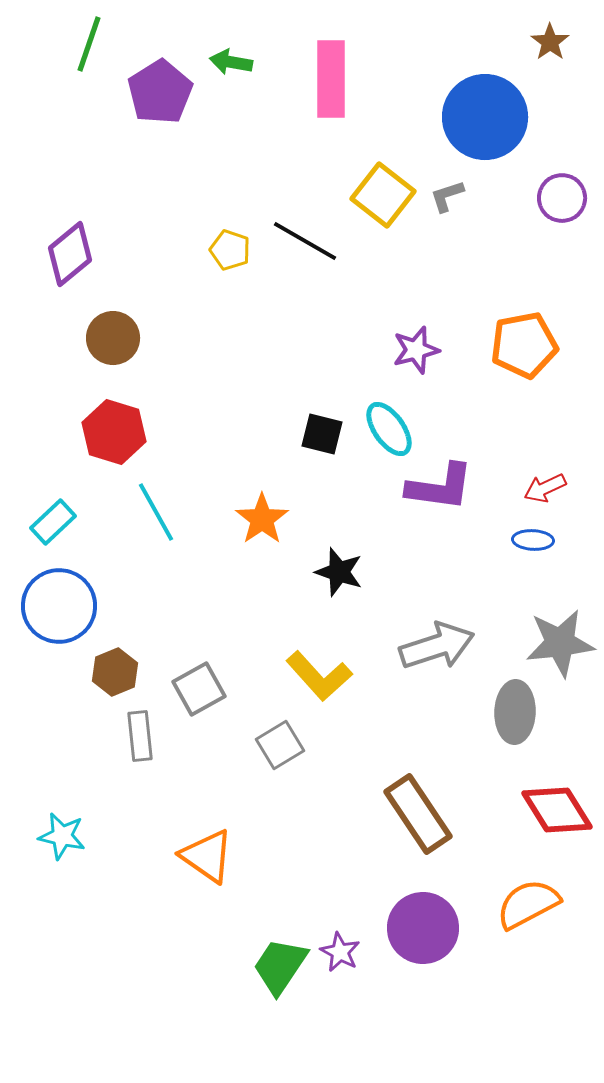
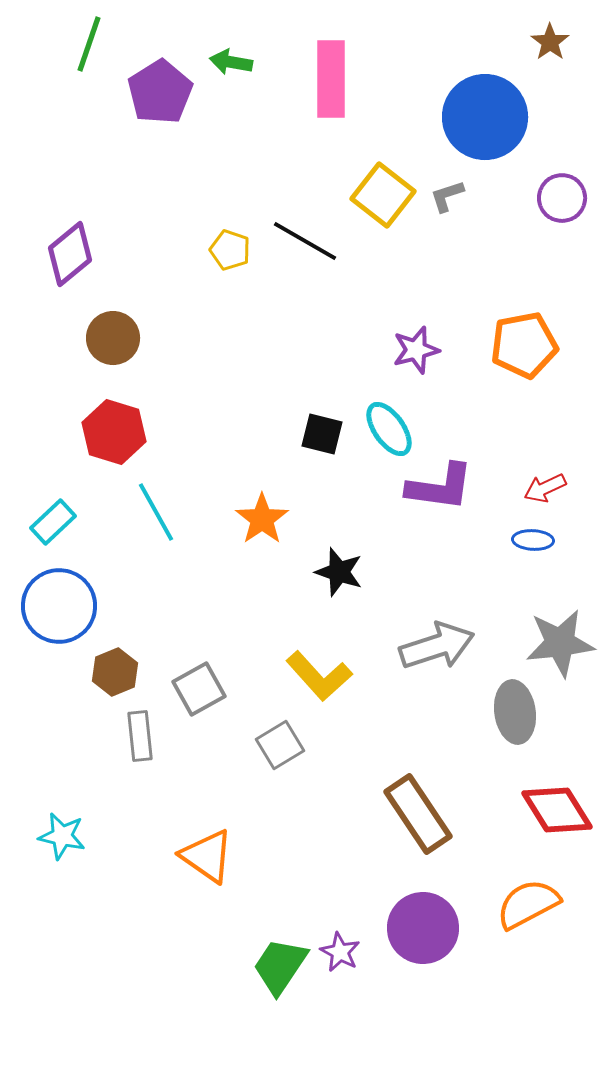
gray ellipse at (515, 712): rotated 10 degrees counterclockwise
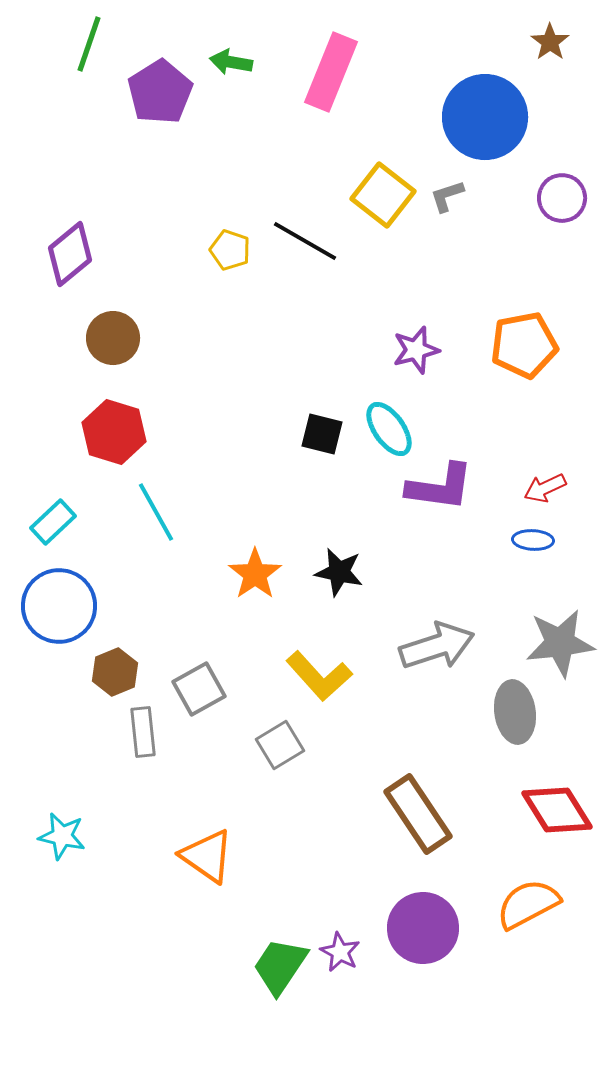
pink rectangle at (331, 79): moved 7 px up; rotated 22 degrees clockwise
orange star at (262, 519): moved 7 px left, 55 px down
black star at (339, 572): rotated 6 degrees counterclockwise
gray rectangle at (140, 736): moved 3 px right, 4 px up
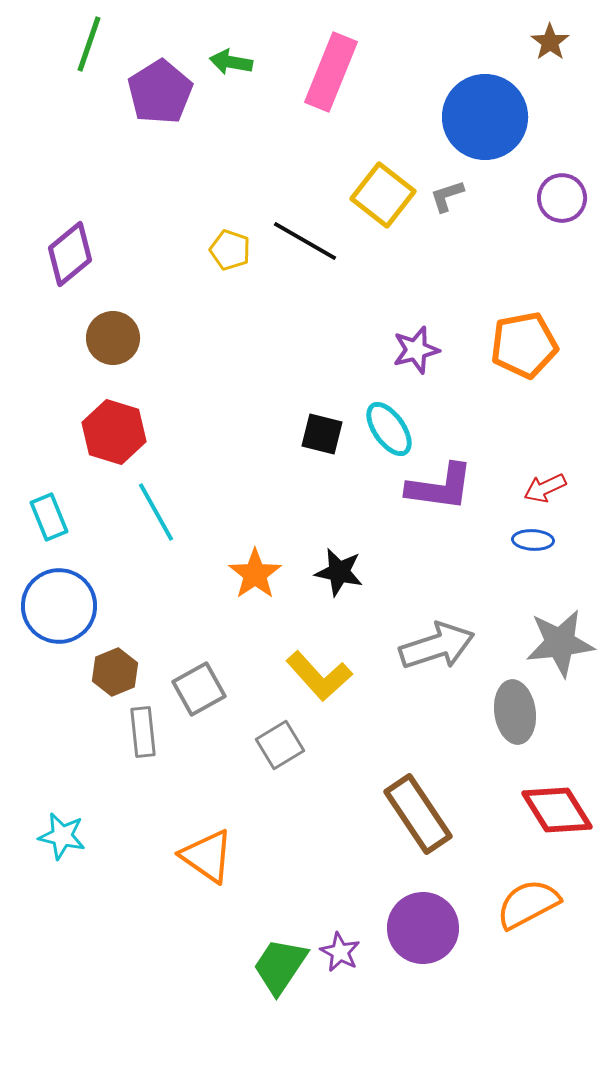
cyan rectangle at (53, 522): moved 4 px left, 5 px up; rotated 69 degrees counterclockwise
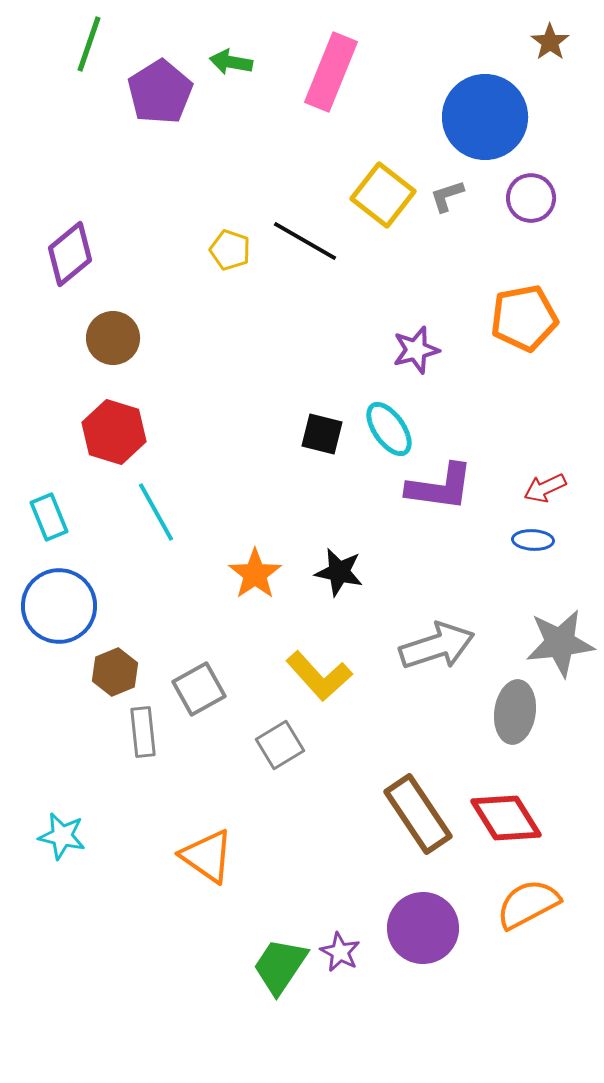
purple circle at (562, 198): moved 31 px left
orange pentagon at (524, 345): moved 27 px up
gray ellipse at (515, 712): rotated 16 degrees clockwise
red diamond at (557, 810): moved 51 px left, 8 px down
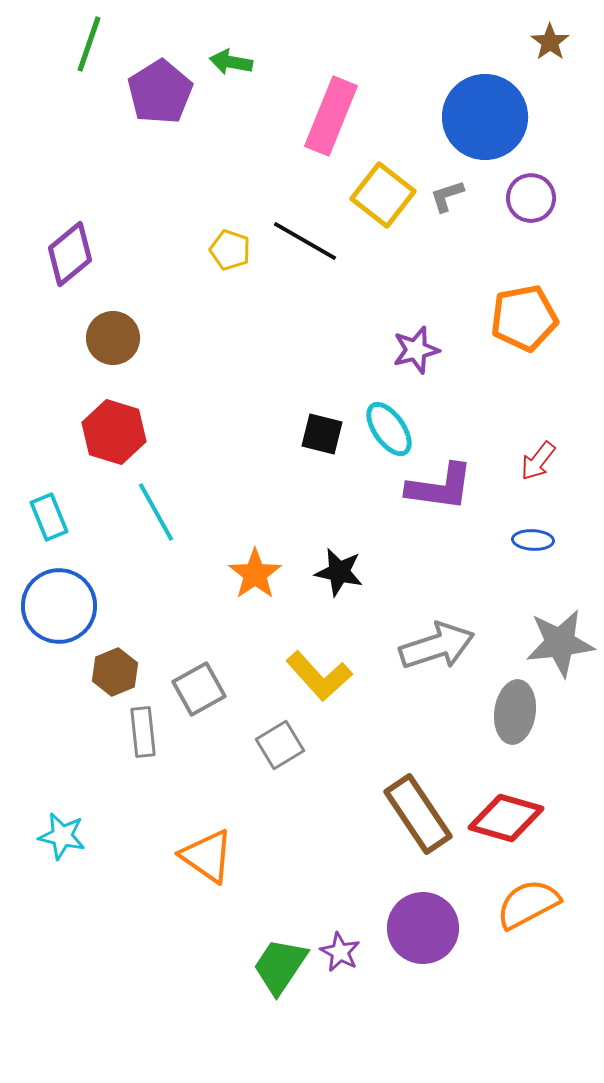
pink rectangle at (331, 72): moved 44 px down
red arrow at (545, 488): moved 7 px left, 27 px up; rotated 27 degrees counterclockwise
red diamond at (506, 818): rotated 42 degrees counterclockwise
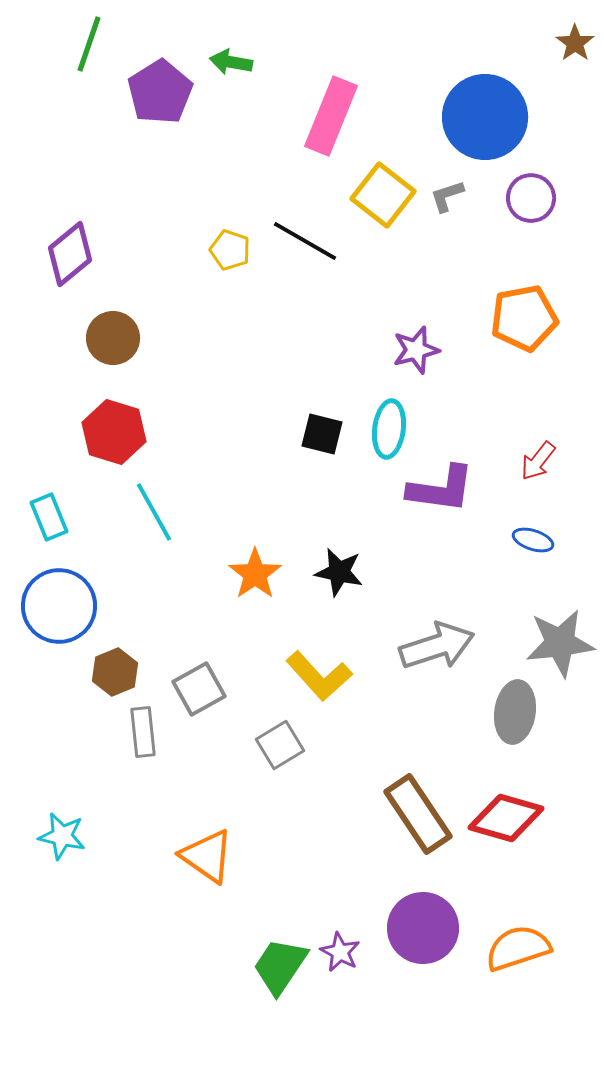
brown star at (550, 42): moved 25 px right, 1 px down
cyan ellipse at (389, 429): rotated 42 degrees clockwise
purple L-shape at (440, 487): moved 1 px right, 2 px down
cyan line at (156, 512): moved 2 px left
blue ellipse at (533, 540): rotated 15 degrees clockwise
orange semicircle at (528, 904): moved 10 px left, 44 px down; rotated 10 degrees clockwise
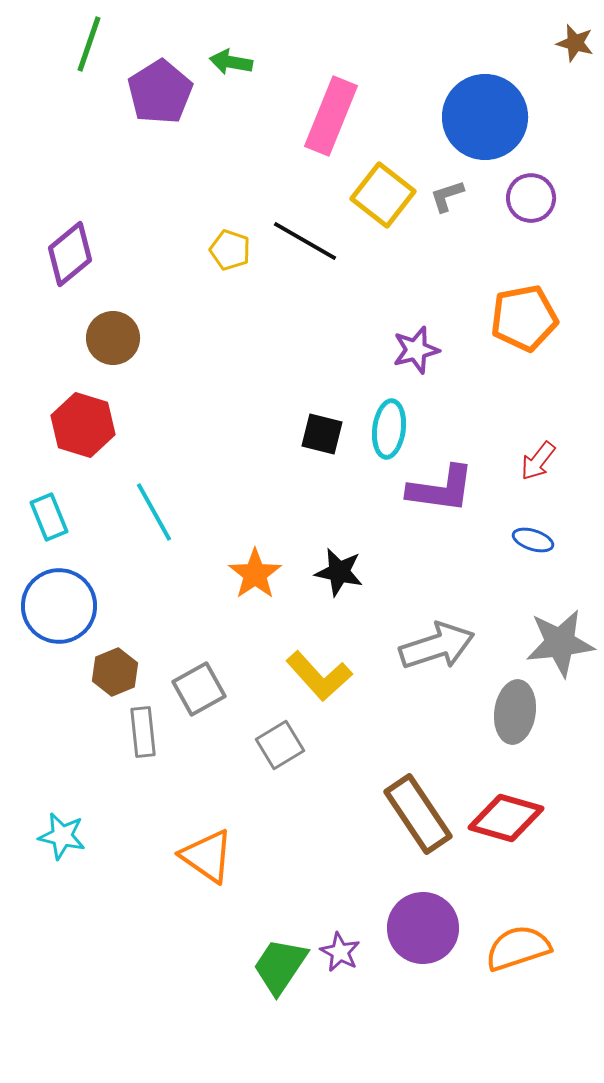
brown star at (575, 43): rotated 21 degrees counterclockwise
red hexagon at (114, 432): moved 31 px left, 7 px up
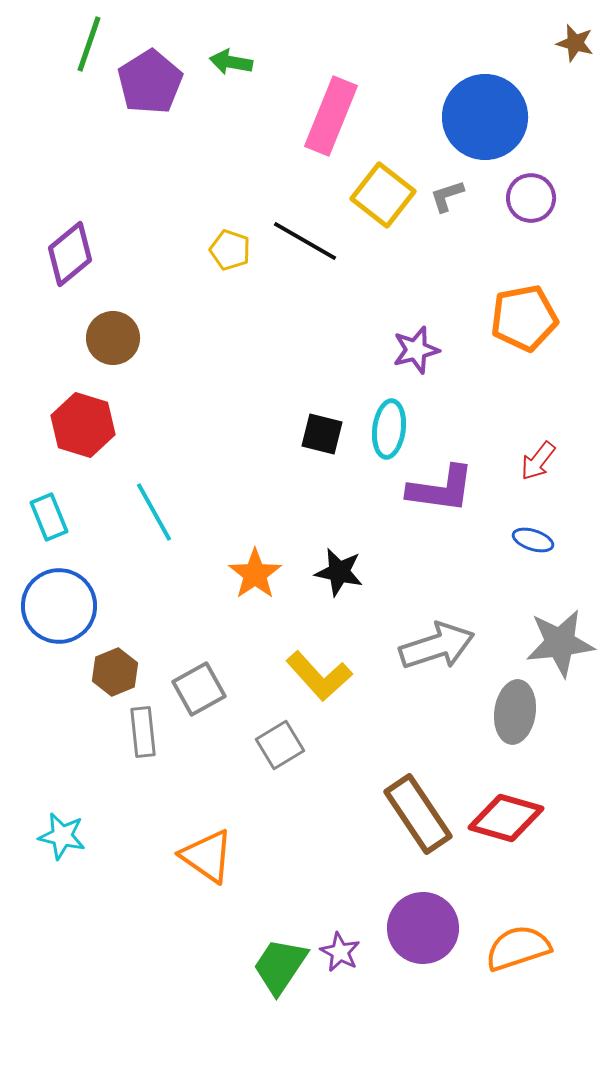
purple pentagon at (160, 92): moved 10 px left, 10 px up
